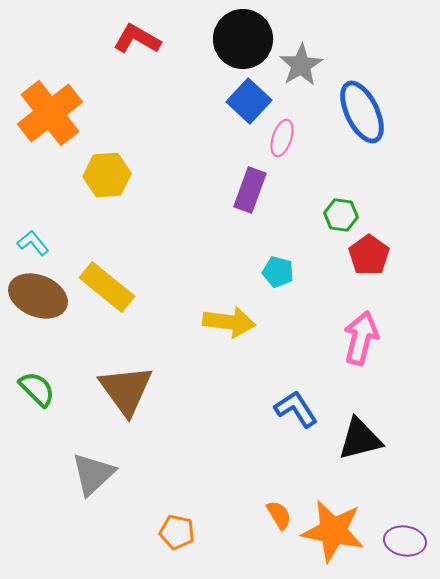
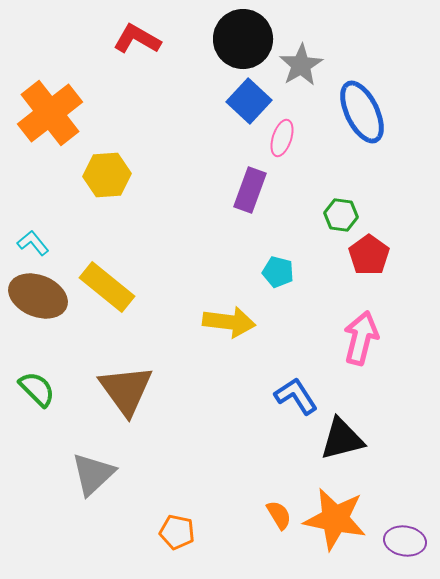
blue L-shape: moved 13 px up
black triangle: moved 18 px left
orange star: moved 2 px right, 12 px up
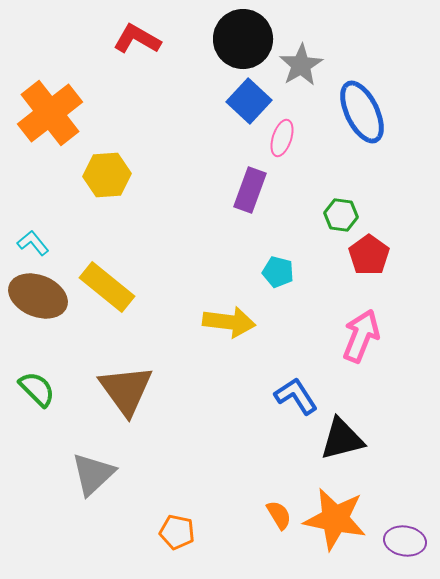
pink arrow: moved 2 px up; rotated 8 degrees clockwise
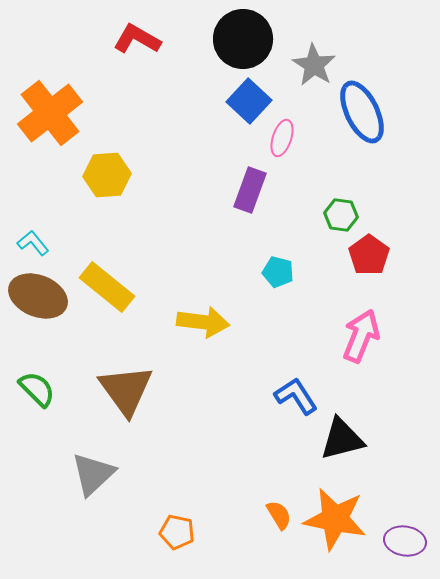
gray star: moved 13 px right; rotated 9 degrees counterclockwise
yellow arrow: moved 26 px left
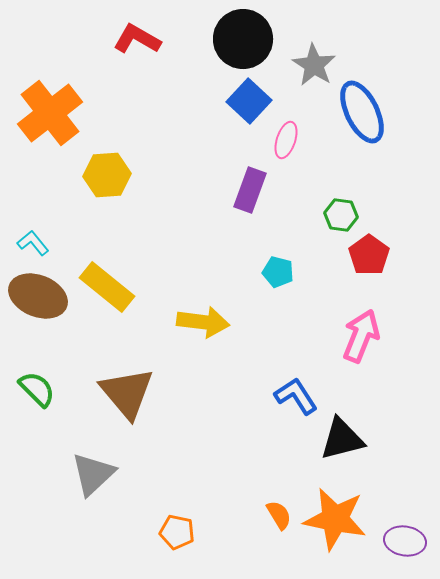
pink ellipse: moved 4 px right, 2 px down
brown triangle: moved 1 px right, 3 px down; rotated 4 degrees counterclockwise
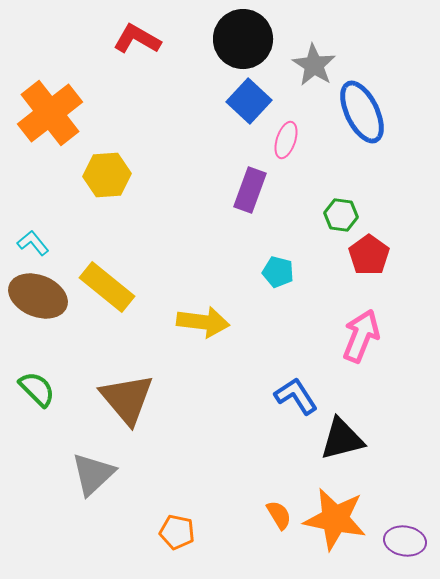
brown triangle: moved 6 px down
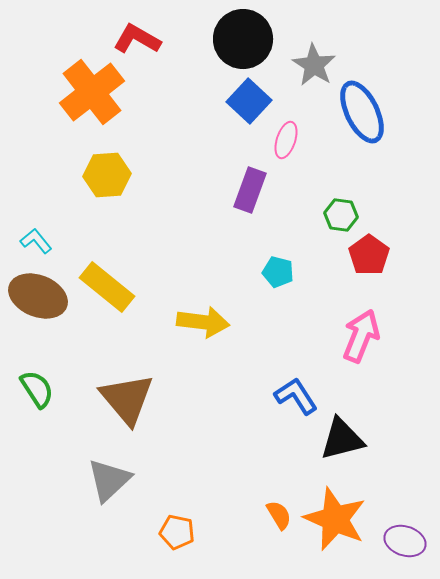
orange cross: moved 42 px right, 21 px up
cyan L-shape: moved 3 px right, 2 px up
green semicircle: rotated 12 degrees clockwise
gray triangle: moved 16 px right, 6 px down
orange star: rotated 12 degrees clockwise
purple ellipse: rotated 9 degrees clockwise
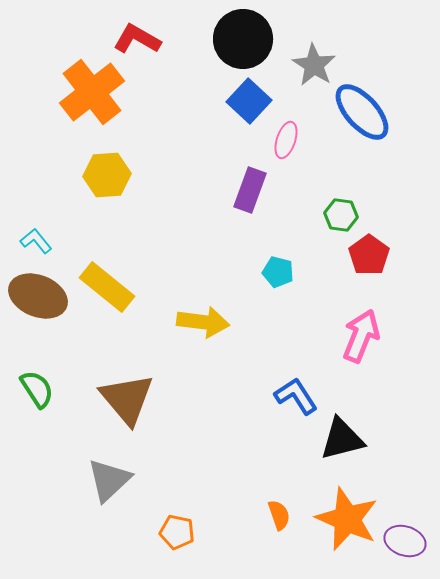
blue ellipse: rotated 16 degrees counterclockwise
orange semicircle: rotated 12 degrees clockwise
orange star: moved 12 px right
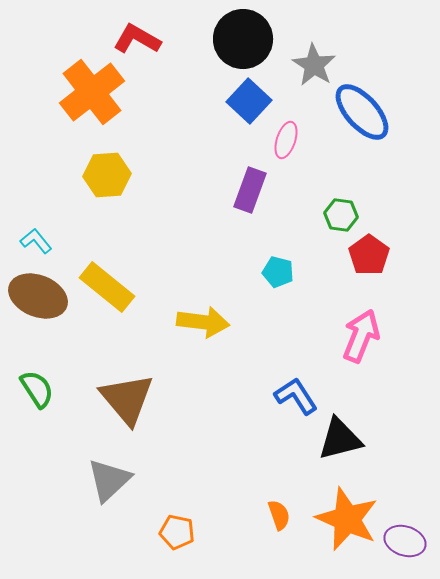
black triangle: moved 2 px left
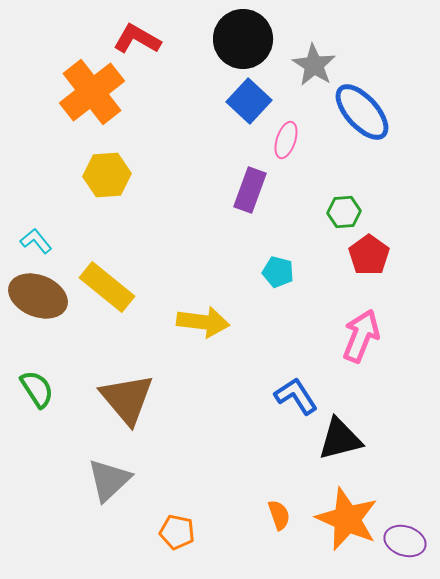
green hexagon: moved 3 px right, 3 px up; rotated 12 degrees counterclockwise
